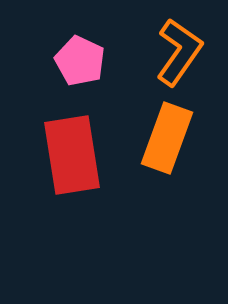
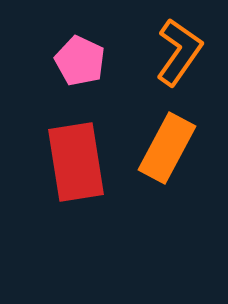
orange rectangle: moved 10 px down; rotated 8 degrees clockwise
red rectangle: moved 4 px right, 7 px down
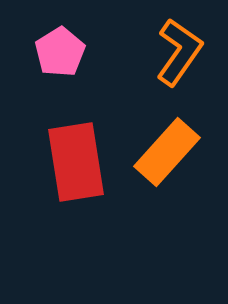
pink pentagon: moved 20 px left, 9 px up; rotated 15 degrees clockwise
orange rectangle: moved 4 px down; rotated 14 degrees clockwise
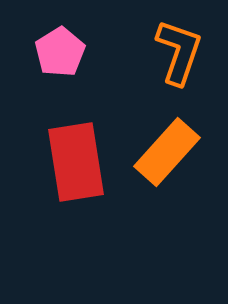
orange L-shape: rotated 16 degrees counterclockwise
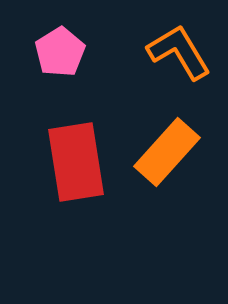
orange L-shape: rotated 50 degrees counterclockwise
